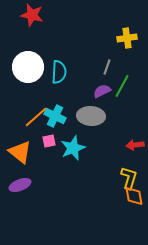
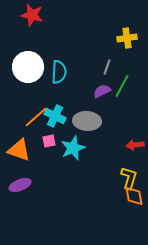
gray ellipse: moved 4 px left, 5 px down
orange triangle: moved 1 px left, 2 px up; rotated 20 degrees counterclockwise
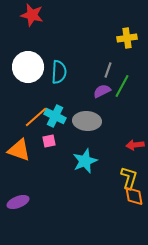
gray line: moved 1 px right, 3 px down
cyan star: moved 12 px right, 13 px down
purple ellipse: moved 2 px left, 17 px down
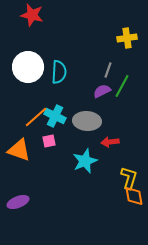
red arrow: moved 25 px left, 3 px up
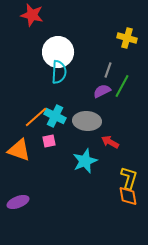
yellow cross: rotated 24 degrees clockwise
white circle: moved 30 px right, 15 px up
red arrow: rotated 36 degrees clockwise
orange diamond: moved 6 px left
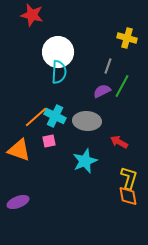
gray line: moved 4 px up
red arrow: moved 9 px right
